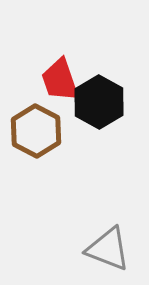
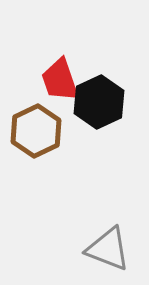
black hexagon: rotated 6 degrees clockwise
brown hexagon: rotated 6 degrees clockwise
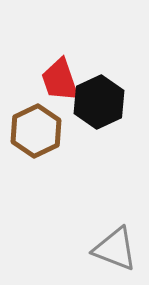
gray triangle: moved 7 px right
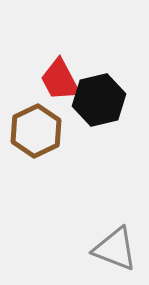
red trapezoid: rotated 9 degrees counterclockwise
black hexagon: moved 2 px up; rotated 12 degrees clockwise
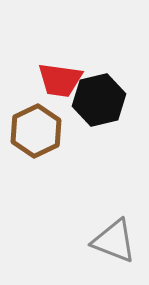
red trapezoid: rotated 54 degrees counterclockwise
gray triangle: moved 1 px left, 8 px up
